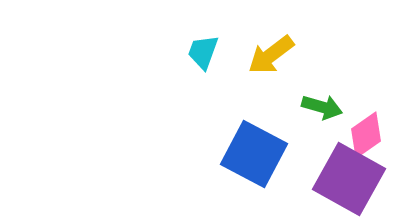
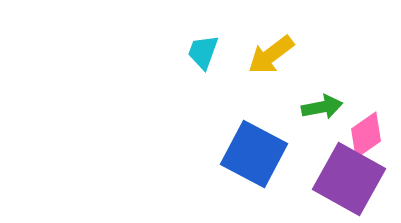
green arrow: rotated 27 degrees counterclockwise
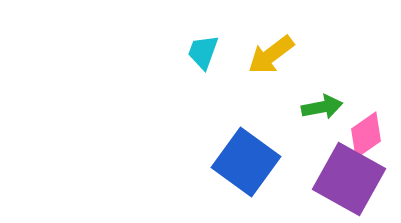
blue square: moved 8 px left, 8 px down; rotated 8 degrees clockwise
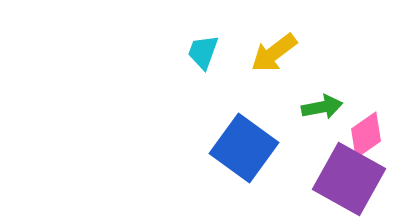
yellow arrow: moved 3 px right, 2 px up
blue square: moved 2 px left, 14 px up
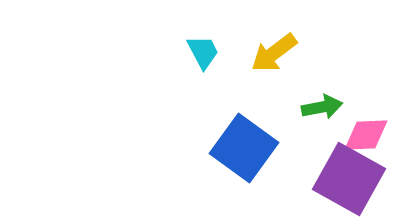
cyan trapezoid: rotated 132 degrees clockwise
pink diamond: rotated 33 degrees clockwise
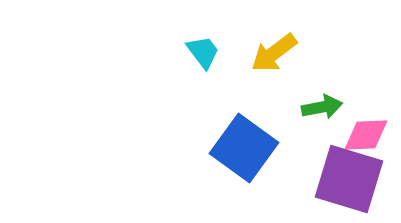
cyan trapezoid: rotated 9 degrees counterclockwise
purple square: rotated 12 degrees counterclockwise
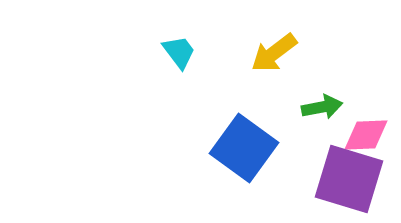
cyan trapezoid: moved 24 px left
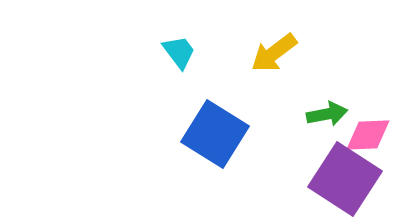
green arrow: moved 5 px right, 7 px down
pink diamond: moved 2 px right
blue square: moved 29 px left, 14 px up; rotated 4 degrees counterclockwise
purple square: moved 4 px left; rotated 16 degrees clockwise
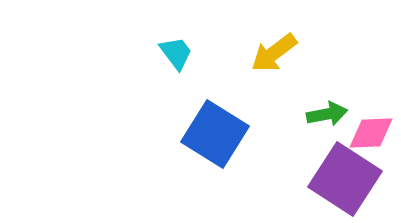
cyan trapezoid: moved 3 px left, 1 px down
pink diamond: moved 3 px right, 2 px up
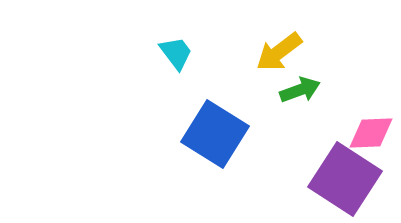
yellow arrow: moved 5 px right, 1 px up
green arrow: moved 27 px left, 24 px up; rotated 9 degrees counterclockwise
